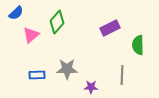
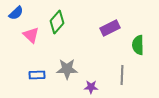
pink triangle: rotated 36 degrees counterclockwise
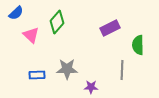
gray line: moved 5 px up
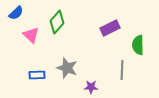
gray star: moved 1 px up; rotated 20 degrees clockwise
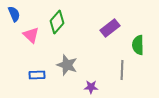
blue semicircle: moved 2 px left, 1 px down; rotated 70 degrees counterclockwise
purple rectangle: rotated 12 degrees counterclockwise
gray star: moved 3 px up
